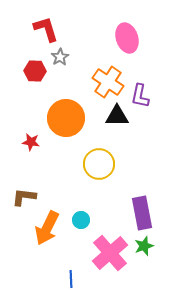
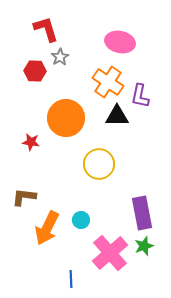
pink ellipse: moved 7 px left, 4 px down; rotated 60 degrees counterclockwise
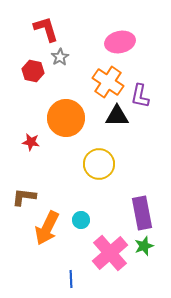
pink ellipse: rotated 24 degrees counterclockwise
red hexagon: moved 2 px left; rotated 10 degrees clockwise
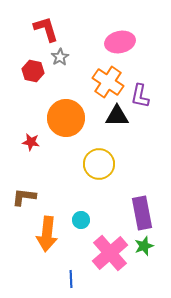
orange arrow: moved 6 px down; rotated 20 degrees counterclockwise
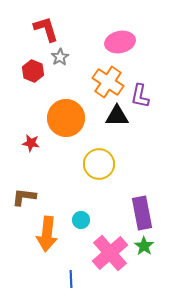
red hexagon: rotated 10 degrees clockwise
red star: moved 1 px down
green star: rotated 18 degrees counterclockwise
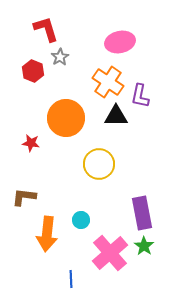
black triangle: moved 1 px left
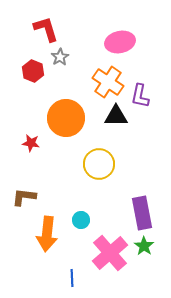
blue line: moved 1 px right, 1 px up
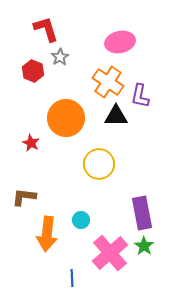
red star: rotated 18 degrees clockwise
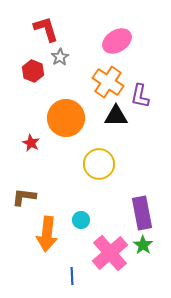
pink ellipse: moved 3 px left, 1 px up; rotated 20 degrees counterclockwise
green star: moved 1 px left, 1 px up
blue line: moved 2 px up
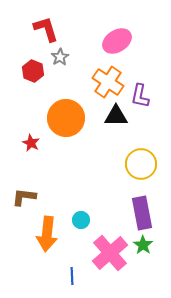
yellow circle: moved 42 px right
